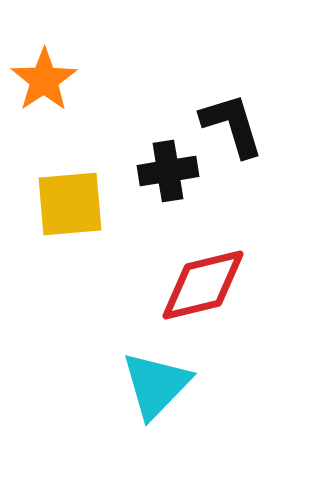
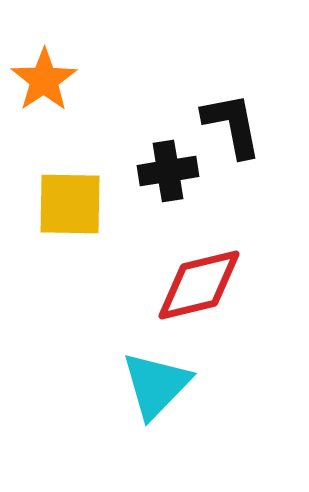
black L-shape: rotated 6 degrees clockwise
yellow square: rotated 6 degrees clockwise
red diamond: moved 4 px left
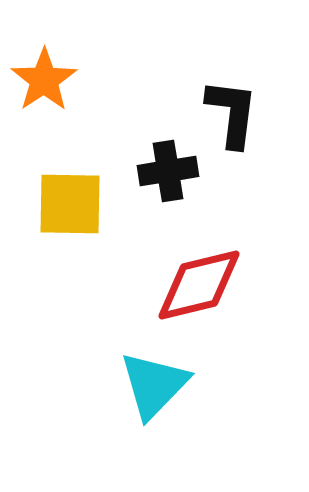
black L-shape: moved 12 px up; rotated 18 degrees clockwise
cyan triangle: moved 2 px left
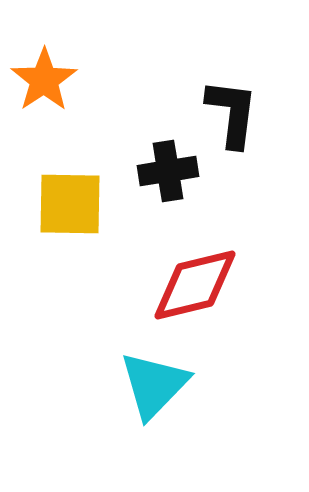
red diamond: moved 4 px left
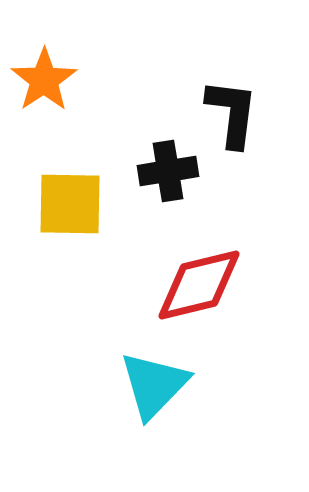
red diamond: moved 4 px right
